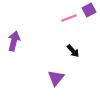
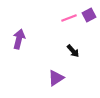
purple square: moved 5 px down
purple arrow: moved 5 px right, 2 px up
purple triangle: rotated 18 degrees clockwise
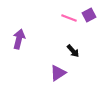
pink line: rotated 42 degrees clockwise
purple triangle: moved 2 px right, 5 px up
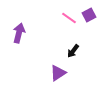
pink line: rotated 14 degrees clockwise
purple arrow: moved 6 px up
black arrow: rotated 80 degrees clockwise
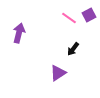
black arrow: moved 2 px up
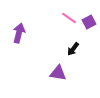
purple square: moved 7 px down
purple triangle: rotated 42 degrees clockwise
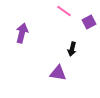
pink line: moved 5 px left, 7 px up
purple arrow: moved 3 px right
black arrow: moved 1 px left; rotated 24 degrees counterclockwise
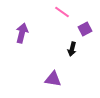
pink line: moved 2 px left, 1 px down
purple square: moved 4 px left, 7 px down
purple triangle: moved 5 px left, 6 px down
